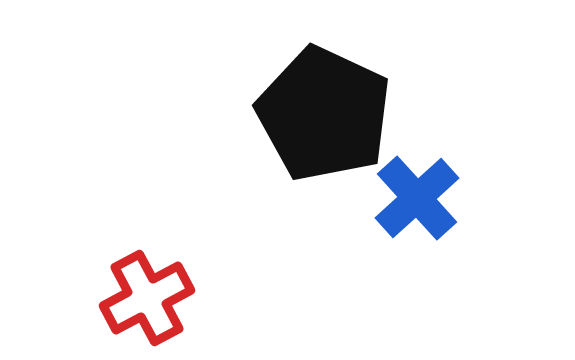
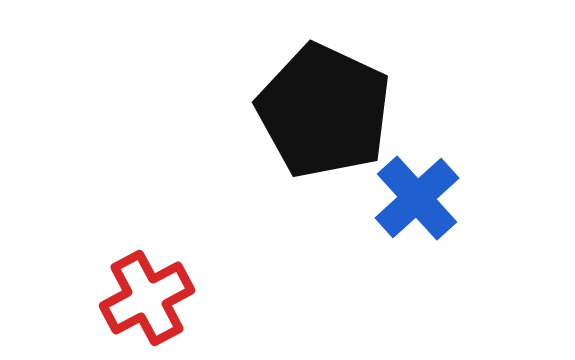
black pentagon: moved 3 px up
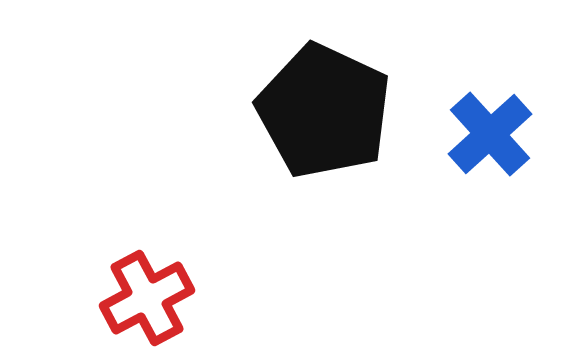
blue cross: moved 73 px right, 64 px up
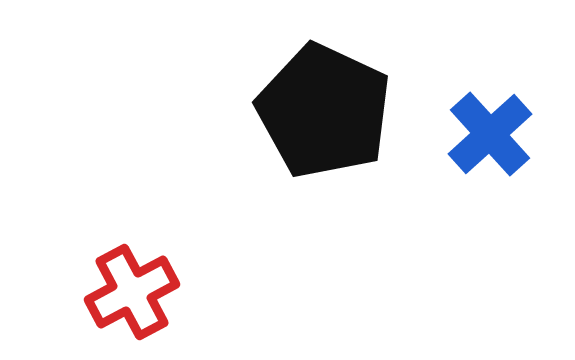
red cross: moved 15 px left, 6 px up
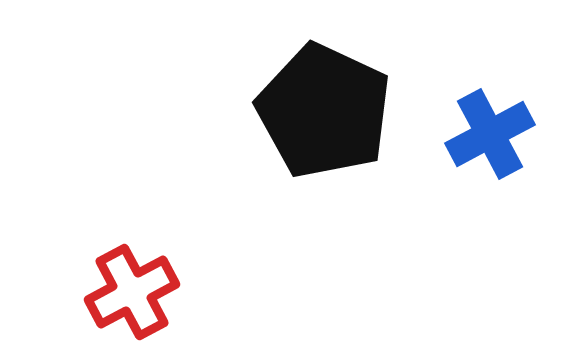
blue cross: rotated 14 degrees clockwise
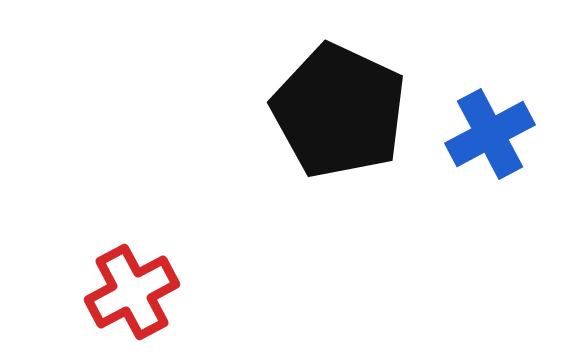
black pentagon: moved 15 px right
